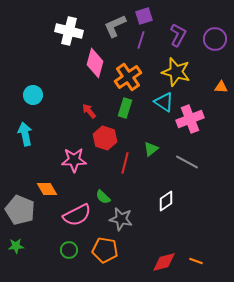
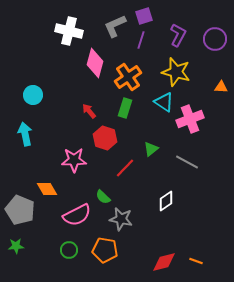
red line: moved 5 px down; rotated 30 degrees clockwise
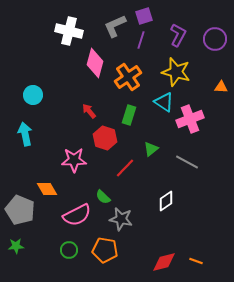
green rectangle: moved 4 px right, 7 px down
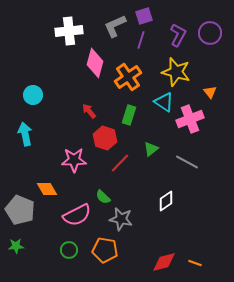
white cross: rotated 20 degrees counterclockwise
purple circle: moved 5 px left, 6 px up
orange triangle: moved 11 px left, 5 px down; rotated 48 degrees clockwise
red line: moved 5 px left, 5 px up
orange line: moved 1 px left, 2 px down
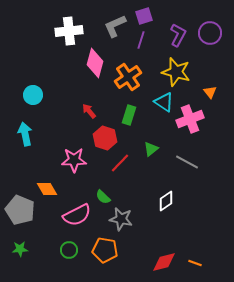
green star: moved 4 px right, 3 px down
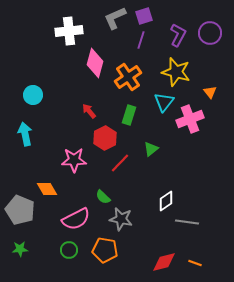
gray L-shape: moved 8 px up
cyan triangle: rotated 35 degrees clockwise
red hexagon: rotated 15 degrees clockwise
gray line: moved 60 px down; rotated 20 degrees counterclockwise
pink semicircle: moved 1 px left, 4 px down
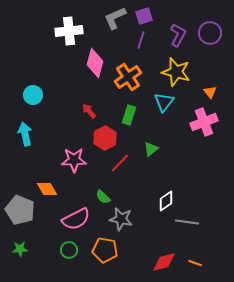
pink cross: moved 14 px right, 3 px down
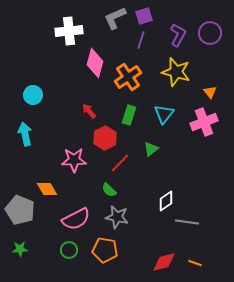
cyan triangle: moved 12 px down
green semicircle: moved 6 px right, 7 px up
gray star: moved 4 px left, 2 px up
